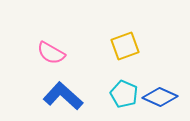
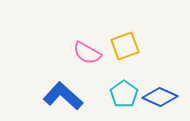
pink semicircle: moved 36 px right
cyan pentagon: rotated 12 degrees clockwise
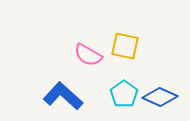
yellow square: rotated 32 degrees clockwise
pink semicircle: moved 1 px right, 2 px down
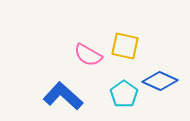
blue diamond: moved 16 px up
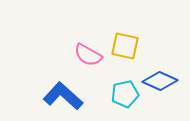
cyan pentagon: moved 1 px right; rotated 24 degrees clockwise
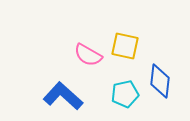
blue diamond: rotated 72 degrees clockwise
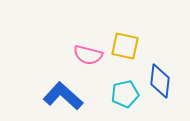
pink semicircle: rotated 16 degrees counterclockwise
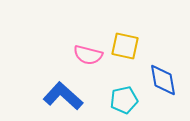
blue diamond: moved 3 px right, 1 px up; rotated 16 degrees counterclockwise
cyan pentagon: moved 1 px left, 6 px down
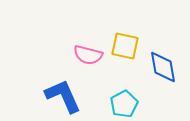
blue diamond: moved 13 px up
blue L-shape: rotated 24 degrees clockwise
cyan pentagon: moved 4 px down; rotated 16 degrees counterclockwise
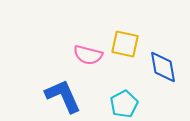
yellow square: moved 2 px up
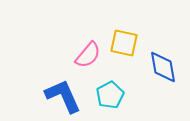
yellow square: moved 1 px left, 1 px up
pink semicircle: rotated 64 degrees counterclockwise
cyan pentagon: moved 14 px left, 9 px up
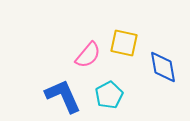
cyan pentagon: moved 1 px left
